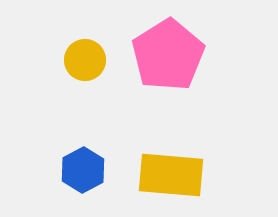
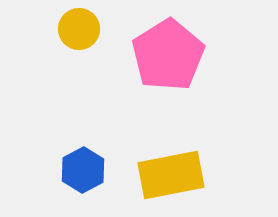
yellow circle: moved 6 px left, 31 px up
yellow rectangle: rotated 16 degrees counterclockwise
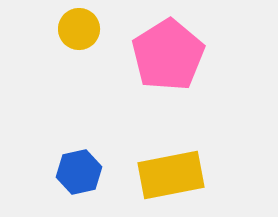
blue hexagon: moved 4 px left, 2 px down; rotated 15 degrees clockwise
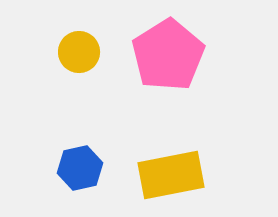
yellow circle: moved 23 px down
blue hexagon: moved 1 px right, 4 px up
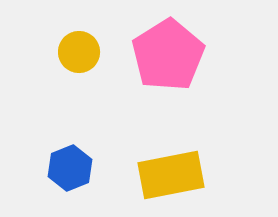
blue hexagon: moved 10 px left; rotated 9 degrees counterclockwise
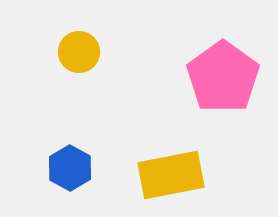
pink pentagon: moved 55 px right, 22 px down; rotated 4 degrees counterclockwise
blue hexagon: rotated 9 degrees counterclockwise
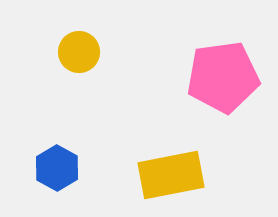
pink pentagon: rotated 28 degrees clockwise
blue hexagon: moved 13 px left
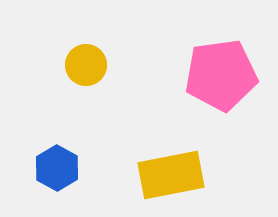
yellow circle: moved 7 px right, 13 px down
pink pentagon: moved 2 px left, 2 px up
